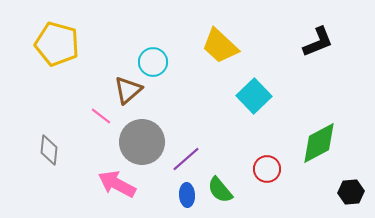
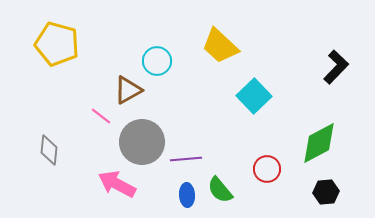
black L-shape: moved 18 px right, 25 px down; rotated 24 degrees counterclockwise
cyan circle: moved 4 px right, 1 px up
brown triangle: rotated 12 degrees clockwise
purple line: rotated 36 degrees clockwise
black hexagon: moved 25 px left
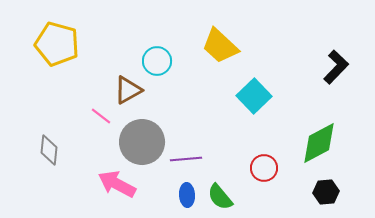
red circle: moved 3 px left, 1 px up
green semicircle: moved 7 px down
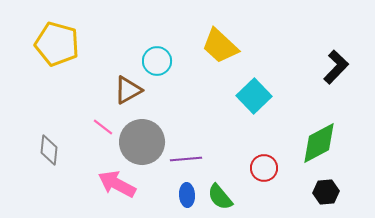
pink line: moved 2 px right, 11 px down
